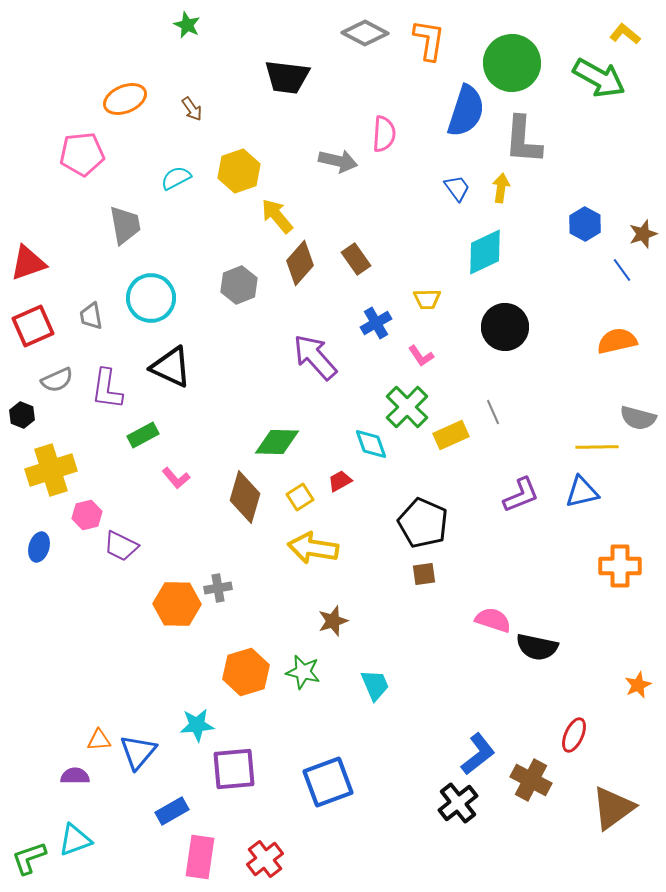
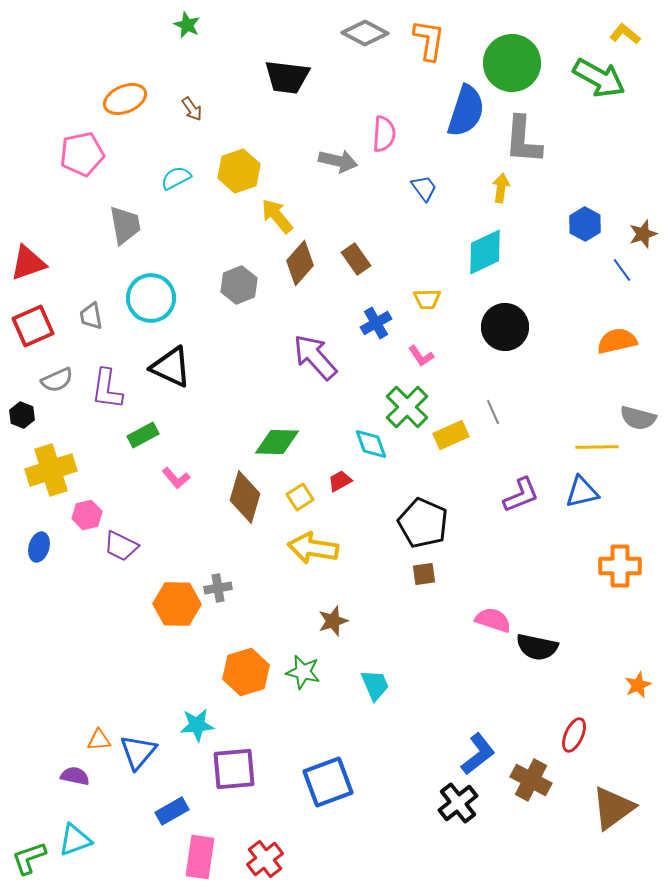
pink pentagon at (82, 154): rotated 6 degrees counterclockwise
blue trapezoid at (457, 188): moved 33 px left
purple semicircle at (75, 776): rotated 12 degrees clockwise
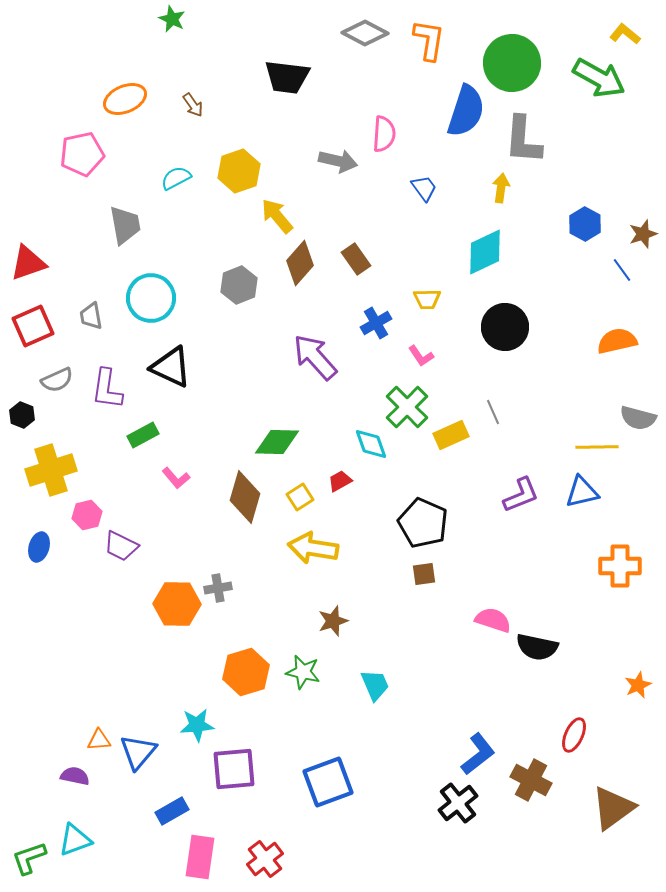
green star at (187, 25): moved 15 px left, 6 px up
brown arrow at (192, 109): moved 1 px right, 4 px up
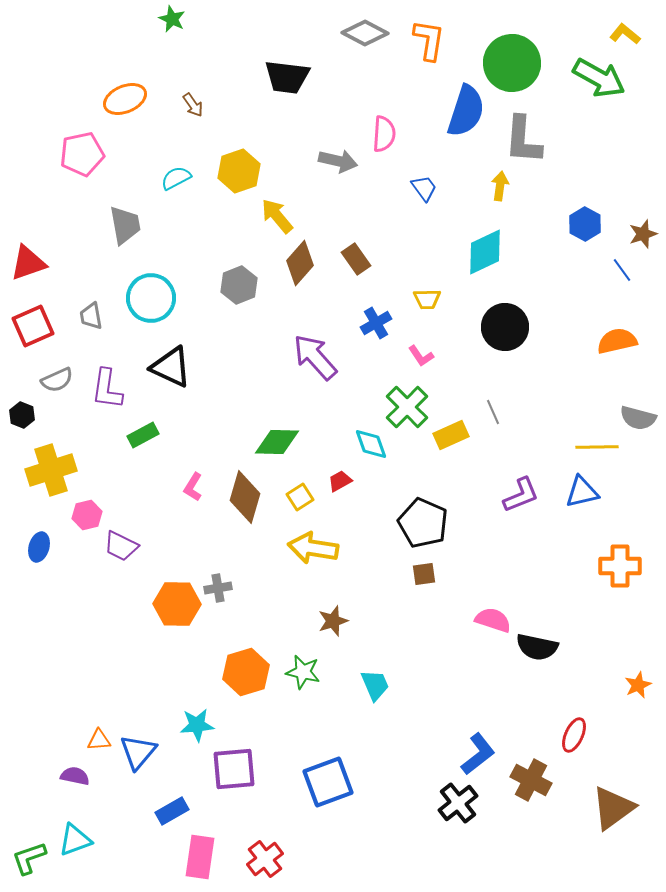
yellow arrow at (501, 188): moved 1 px left, 2 px up
pink L-shape at (176, 478): moved 17 px right, 9 px down; rotated 72 degrees clockwise
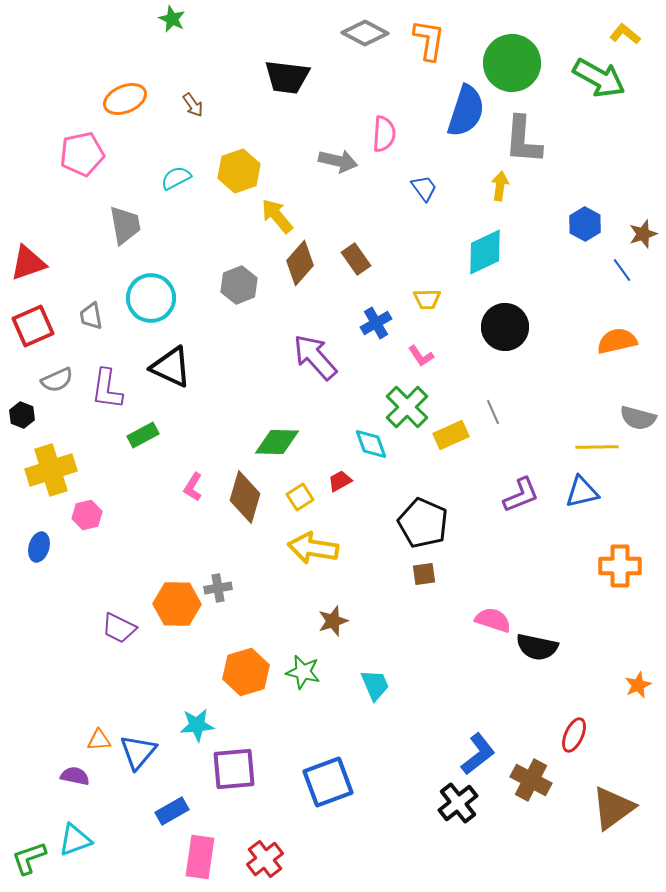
purple trapezoid at (121, 546): moved 2 px left, 82 px down
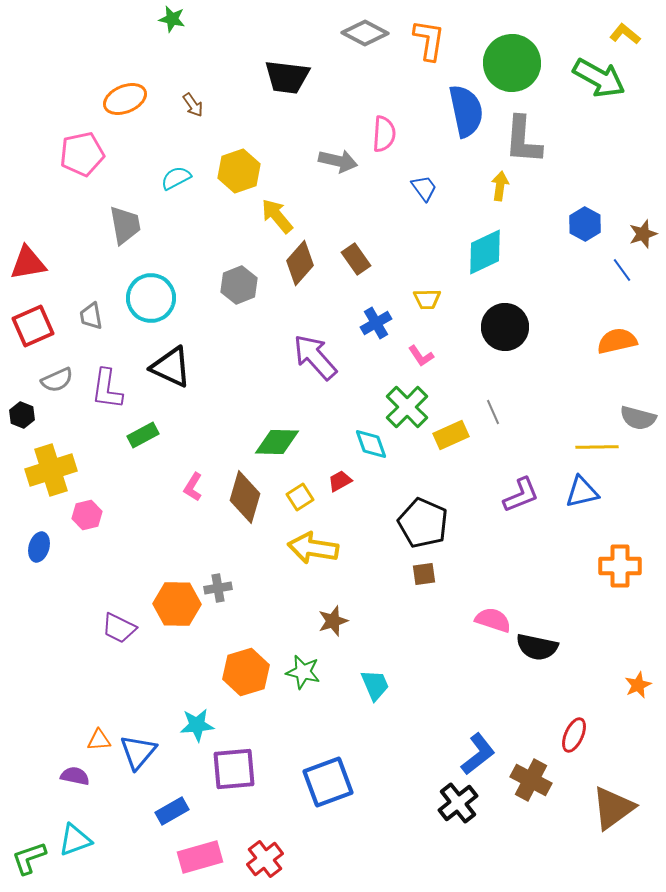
green star at (172, 19): rotated 12 degrees counterclockwise
blue semicircle at (466, 111): rotated 30 degrees counterclockwise
red triangle at (28, 263): rotated 9 degrees clockwise
pink rectangle at (200, 857): rotated 66 degrees clockwise
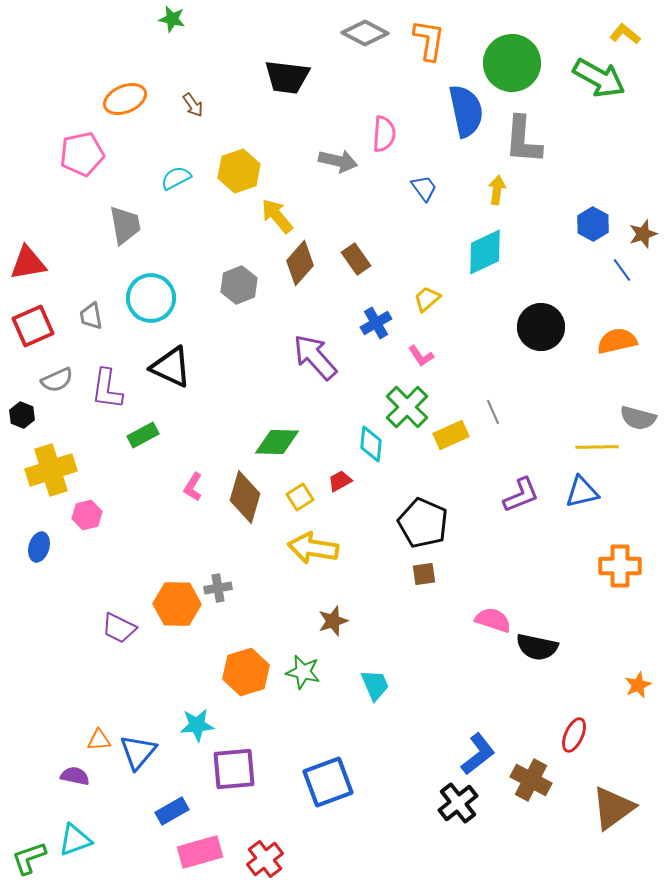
yellow arrow at (500, 186): moved 3 px left, 4 px down
blue hexagon at (585, 224): moved 8 px right
yellow trapezoid at (427, 299): rotated 140 degrees clockwise
black circle at (505, 327): moved 36 px right
cyan diamond at (371, 444): rotated 24 degrees clockwise
pink rectangle at (200, 857): moved 5 px up
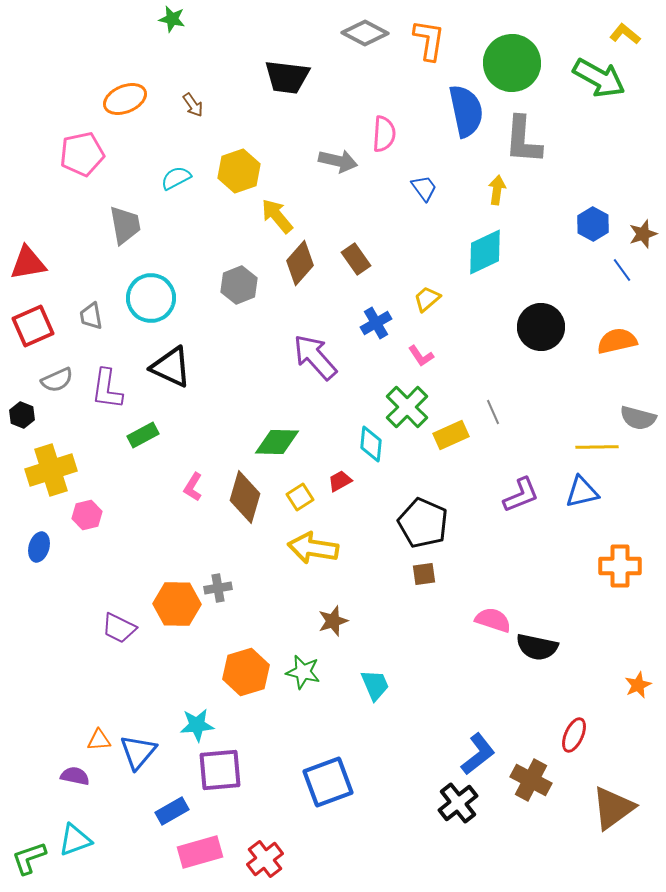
purple square at (234, 769): moved 14 px left, 1 px down
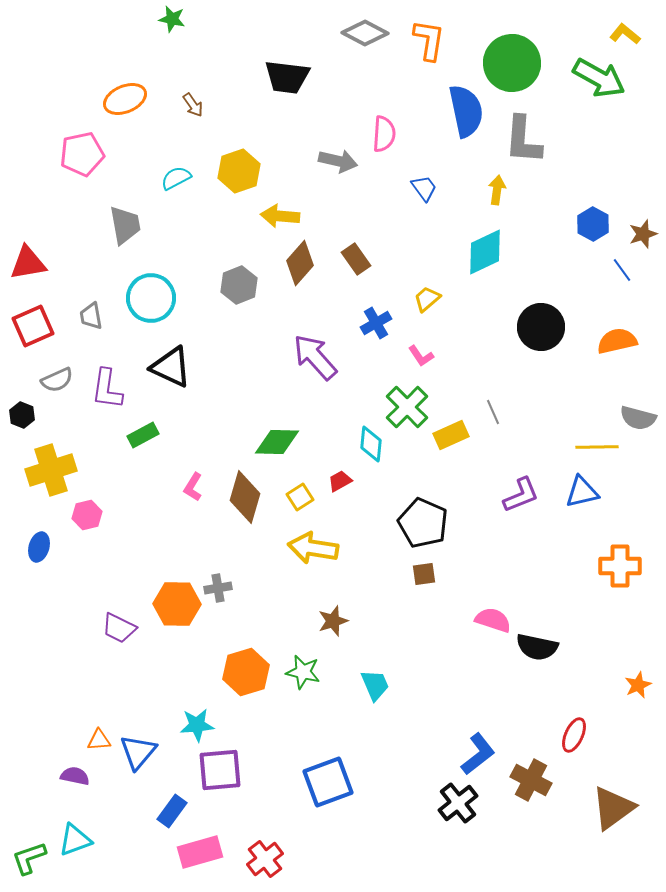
yellow arrow at (277, 216): moved 3 px right; rotated 45 degrees counterclockwise
blue rectangle at (172, 811): rotated 24 degrees counterclockwise
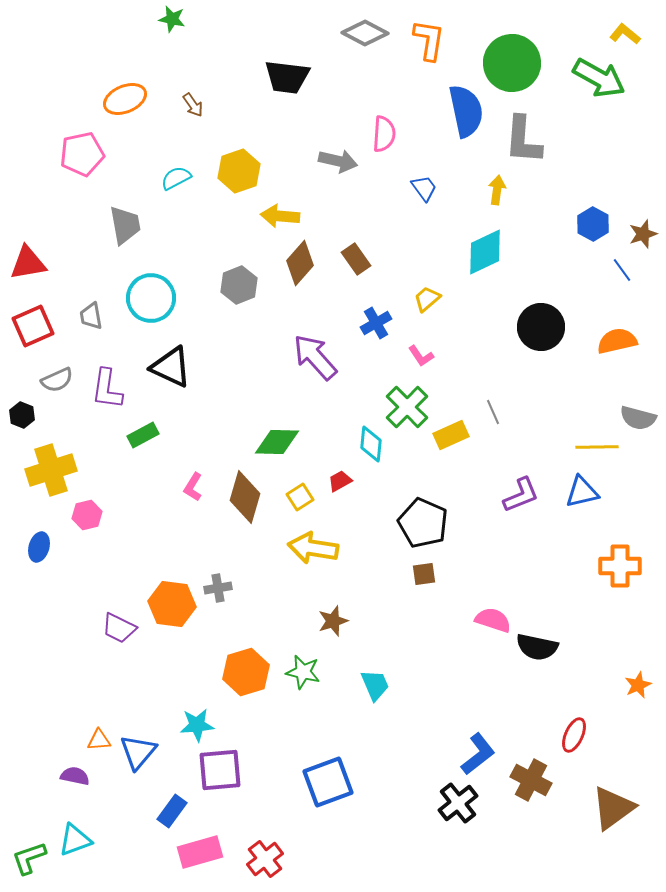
orange hexagon at (177, 604): moved 5 px left; rotated 6 degrees clockwise
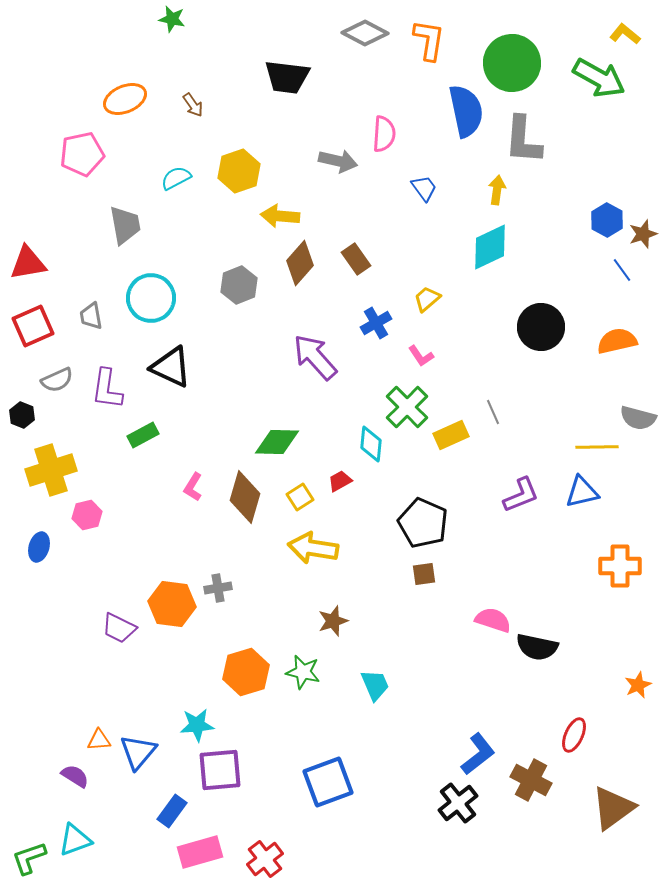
blue hexagon at (593, 224): moved 14 px right, 4 px up
cyan diamond at (485, 252): moved 5 px right, 5 px up
purple semicircle at (75, 776): rotated 20 degrees clockwise
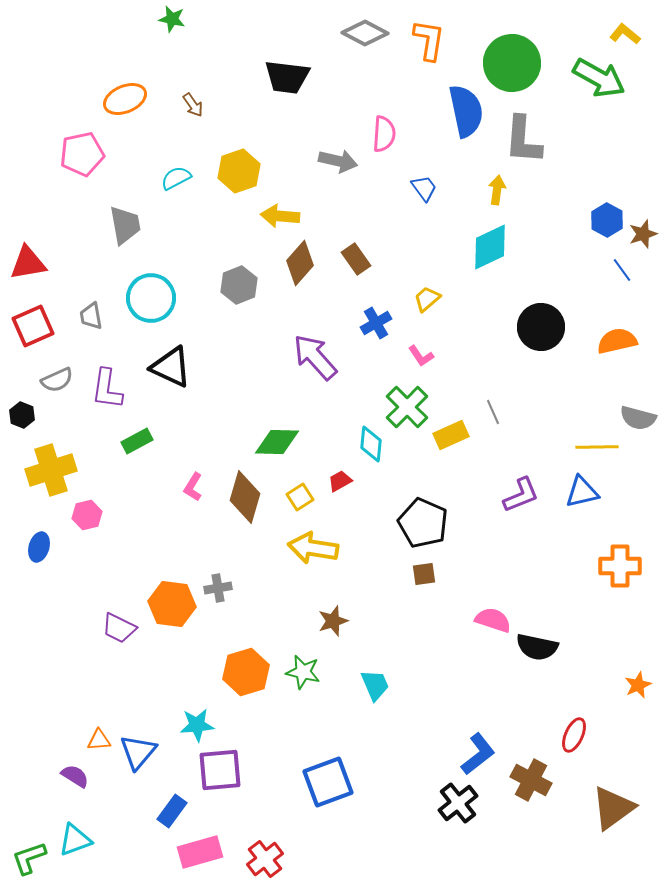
green rectangle at (143, 435): moved 6 px left, 6 px down
